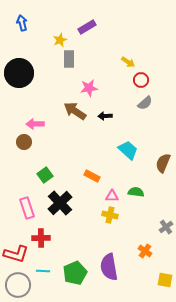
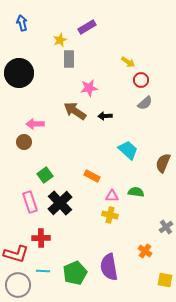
pink rectangle: moved 3 px right, 6 px up
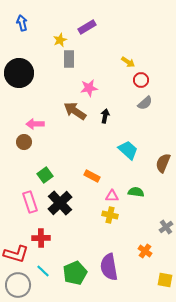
black arrow: rotated 104 degrees clockwise
cyan line: rotated 40 degrees clockwise
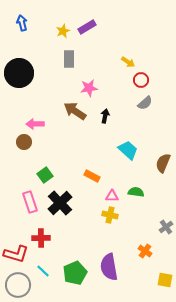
yellow star: moved 3 px right, 9 px up
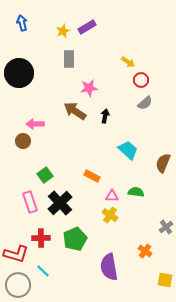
brown circle: moved 1 px left, 1 px up
yellow cross: rotated 21 degrees clockwise
green pentagon: moved 34 px up
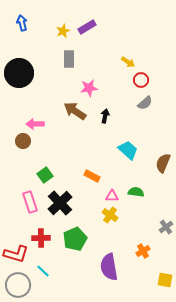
orange cross: moved 2 px left; rotated 24 degrees clockwise
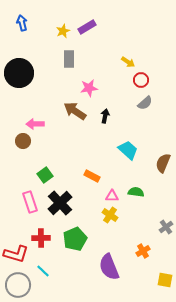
purple semicircle: rotated 12 degrees counterclockwise
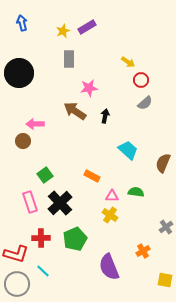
gray circle: moved 1 px left, 1 px up
